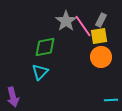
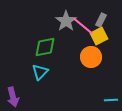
pink line: rotated 15 degrees counterclockwise
yellow square: rotated 18 degrees counterclockwise
orange circle: moved 10 px left
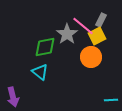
gray star: moved 1 px right, 13 px down
yellow square: moved 2 px left
cyan triangle: rotated 36 degrees counterclockwise
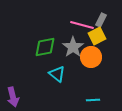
pink line: moved 1 px left, 1 px up; rotated 25 degrees counterclockwise
gray star: moved 6 px right, 13 px down
cyan triangle: moved 17 px right, 2 px down
cyan line: moved 18 px left
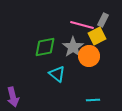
gray rectangle: moved 2 px right
orange circle: moved 2 px left, 1 px up
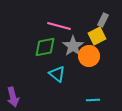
pink line: moved 23 px left, 1 px down
gray star: moved 1 px up
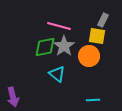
yellow square: rotated 36 degrees clockwise
gray star: moved 9 px left
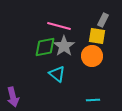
orange circle: moved 3 px right
